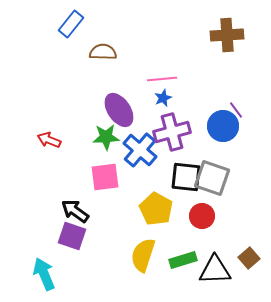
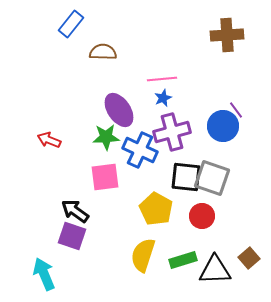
blue cross: rotated 16 degrees counterclockwise
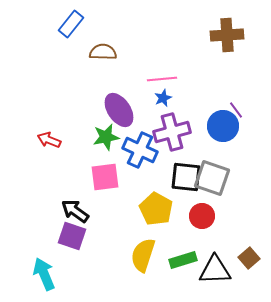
green star: rotated 8 degrees counterclockwise
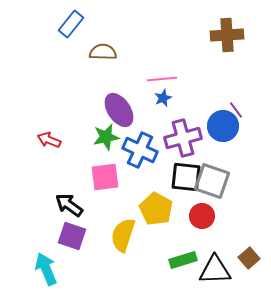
purple cross: moved 11 px right, 6 px down
gray square: moved 3 px down
black arrow: moved 6 px left, 6 px up
yellow semicircle: moved 20 px left, 20 px up
cyan arrow: moved 2 px right, 5 px up
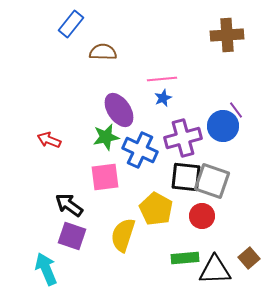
green rectangle: moved 2 px right, 2 px up; rotated 12 degrees clockwise
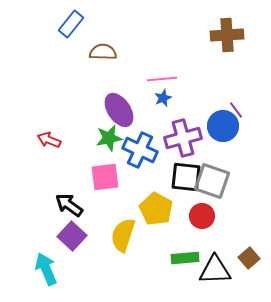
green star: moved 3 px right, 1 px down
purple square: rotated 24 degrees clockwise
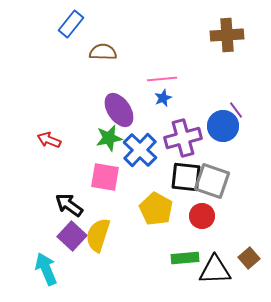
blue cross: rotated 20 degrees clockwise
pink square: rotated 16 degrees clockwise
yellow semicircle: moved 25 px left
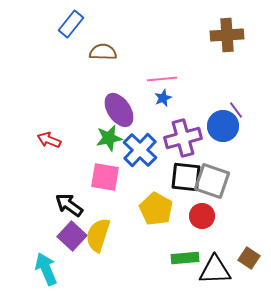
brown square: rotated 15 degrees counterclockwise
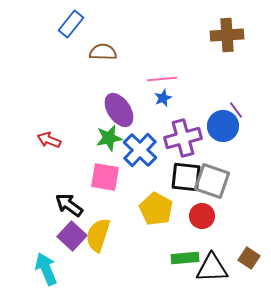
black triangle: moved 3 px left, 2 px up
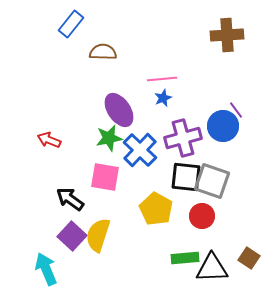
black arrow: moved 1 px right, 6 px up
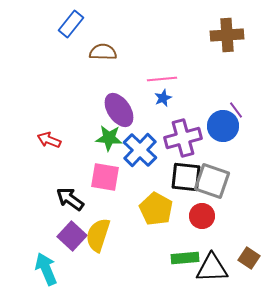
green star: rotated 16 degrees clockwise
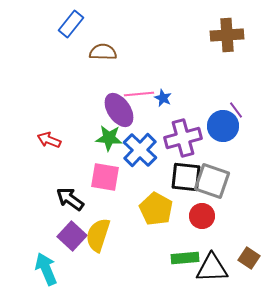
pink line: moved 23 px left, 15 px down
blue star: rotated 24 degrees counterclockwise
